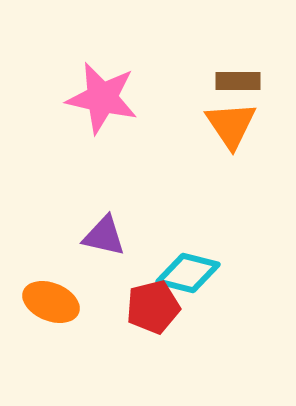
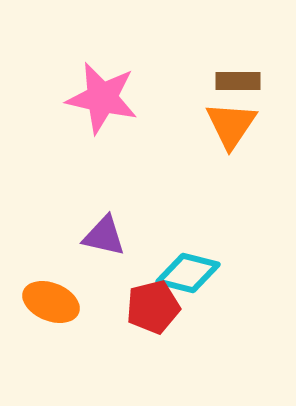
orange triangle: rotated 8 degrees clockwise
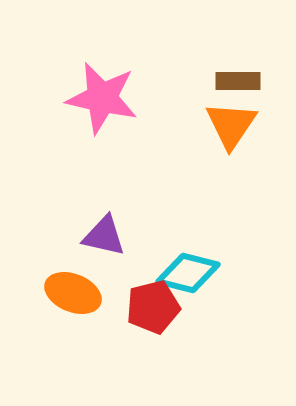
orange ellipse: moved 22 px right, 9 px up
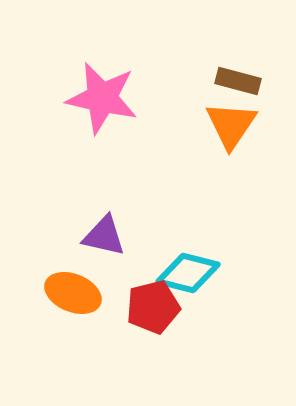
brown rectangle: rotated 15 degrees clockwise
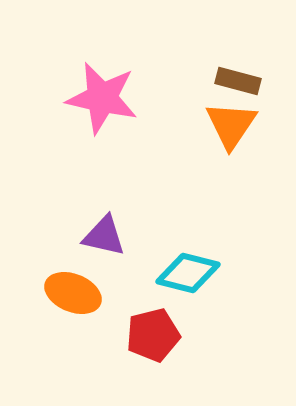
red pentagon: moved 28 px down
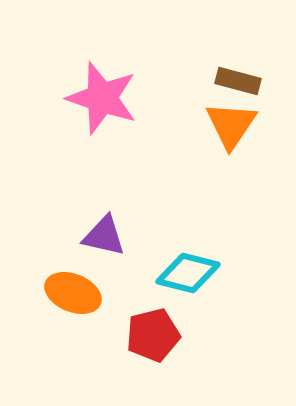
pink star: rotated 6 degrees clockwise
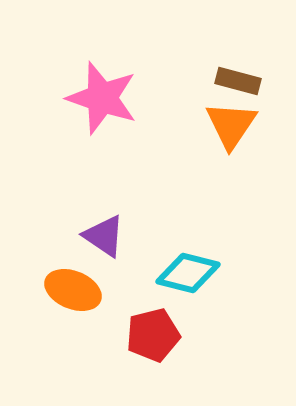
purple triangle: rotated 21 degrees clockwise
orange ellipse: moved 3 px up
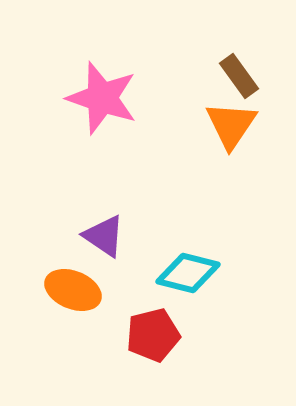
brown rectangle: moved 1 px right, 5 px up; rotated 39 degrees clockwise
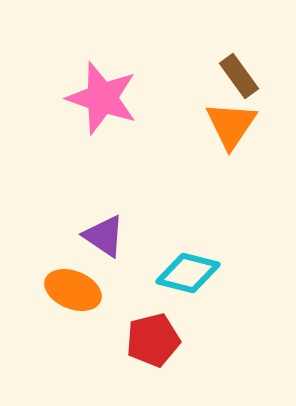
red pentagon: moved 5 px down
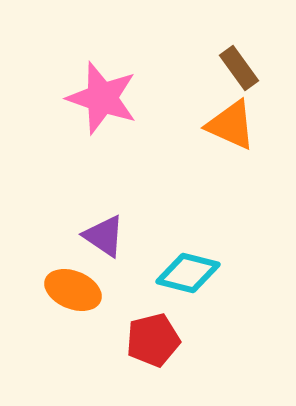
brown rectangle: moved 8 px up
orange triangle: rotated 40 degrees counterclockwise
